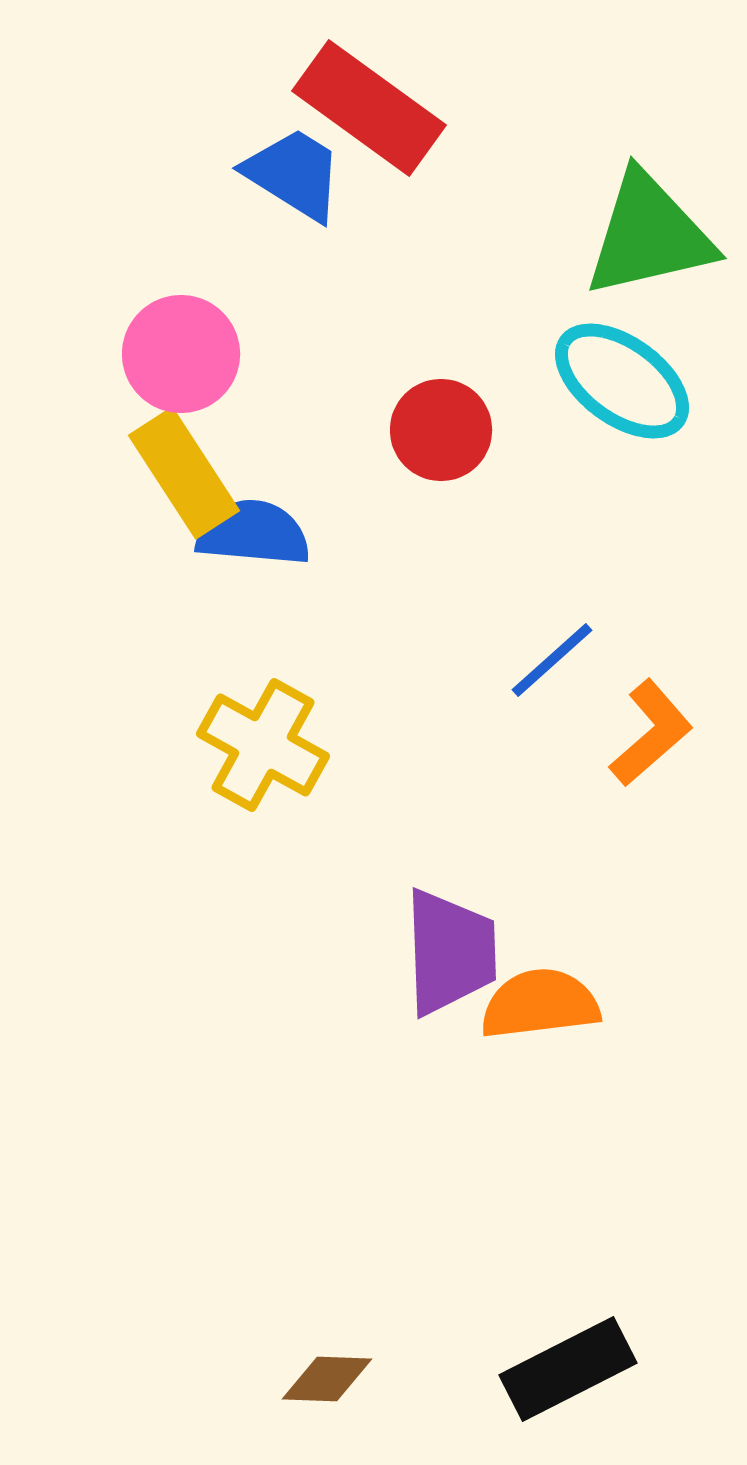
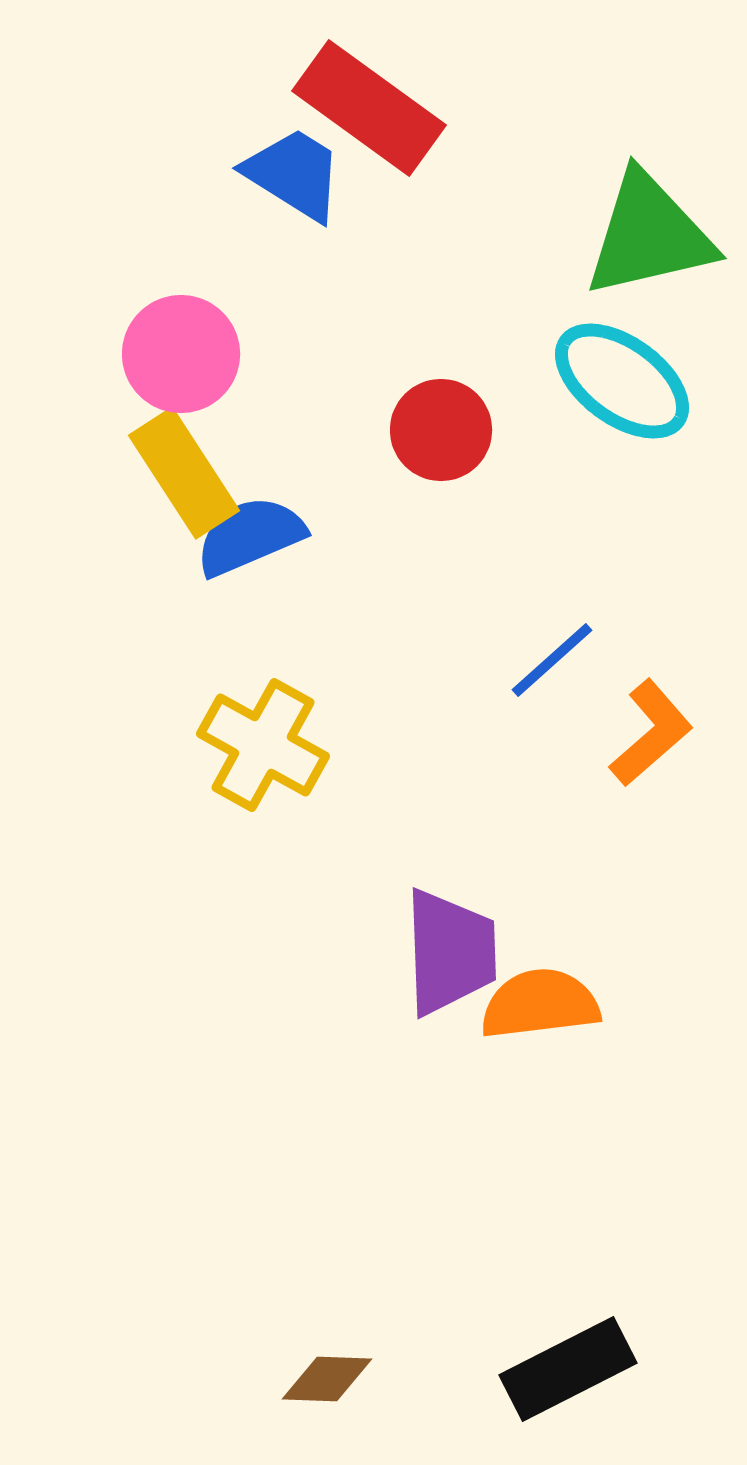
blue semicircle: moved 3 px left, 3 px down; rotated 28 degrees counterclockwise
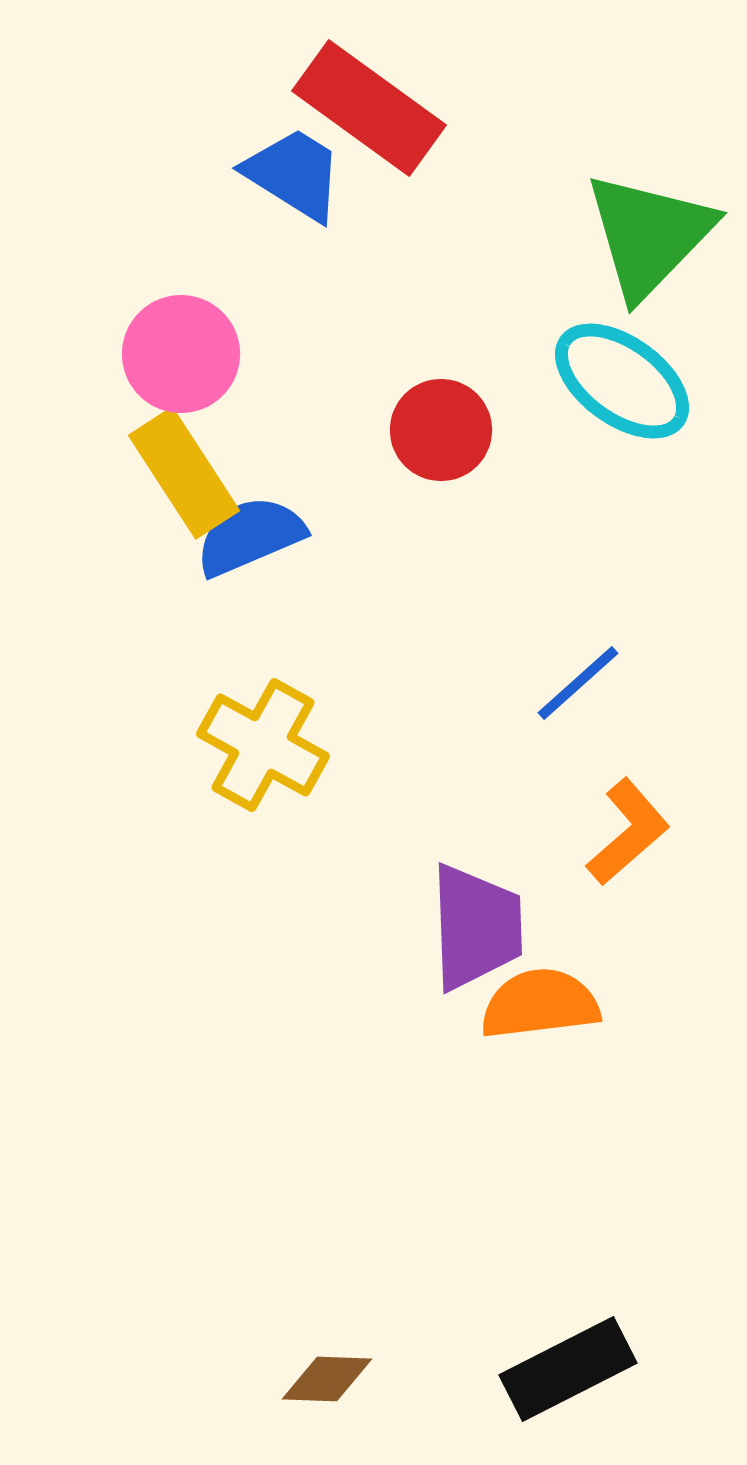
green triangle: rotated 33 degrees counterclockwise
blue line: moved 26 px right, 23 px down
orange L-shape: moved 23 px left, 99 px down
purple trapezoid: moved 26 px right, 25 px up
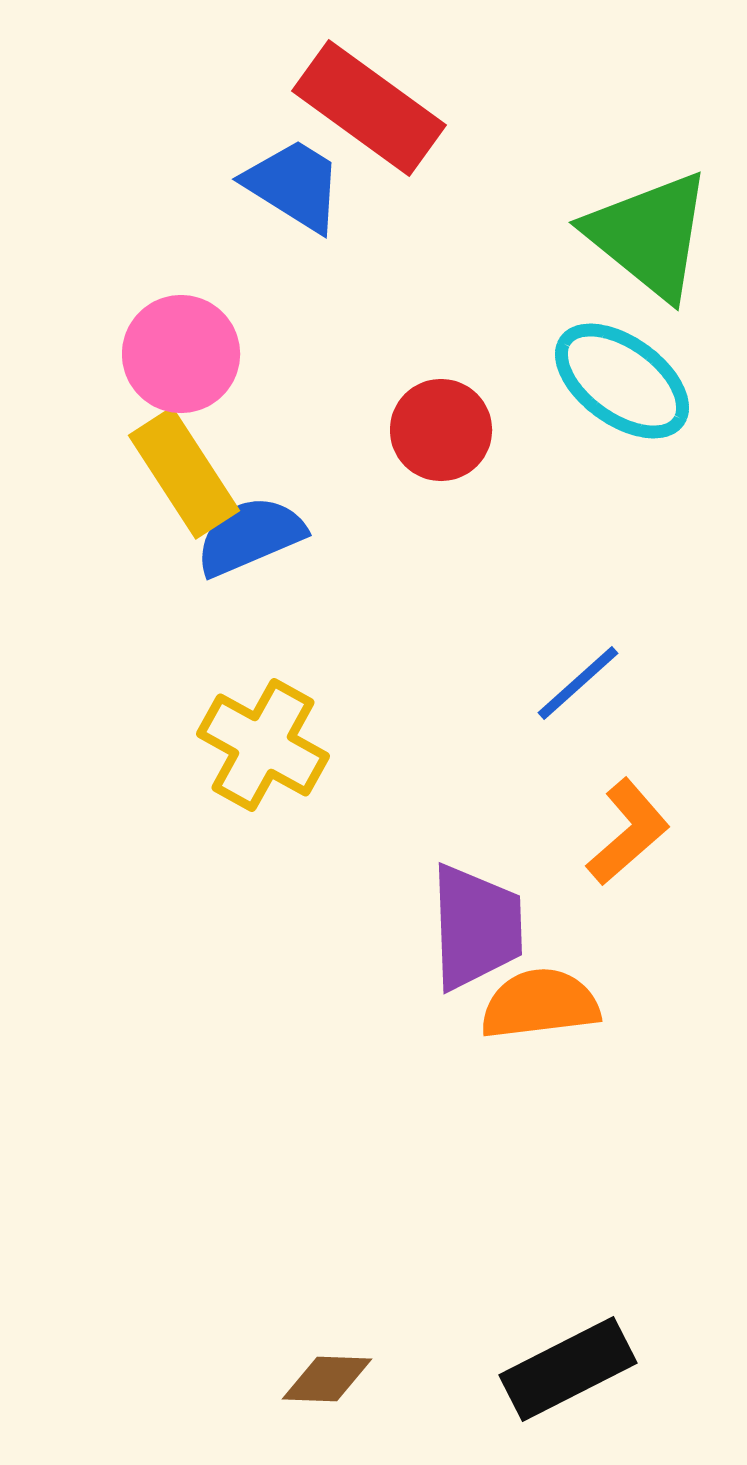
blue trapezoid: moved 11 px down
green triangle: rotated 35 degrees counterclockwise
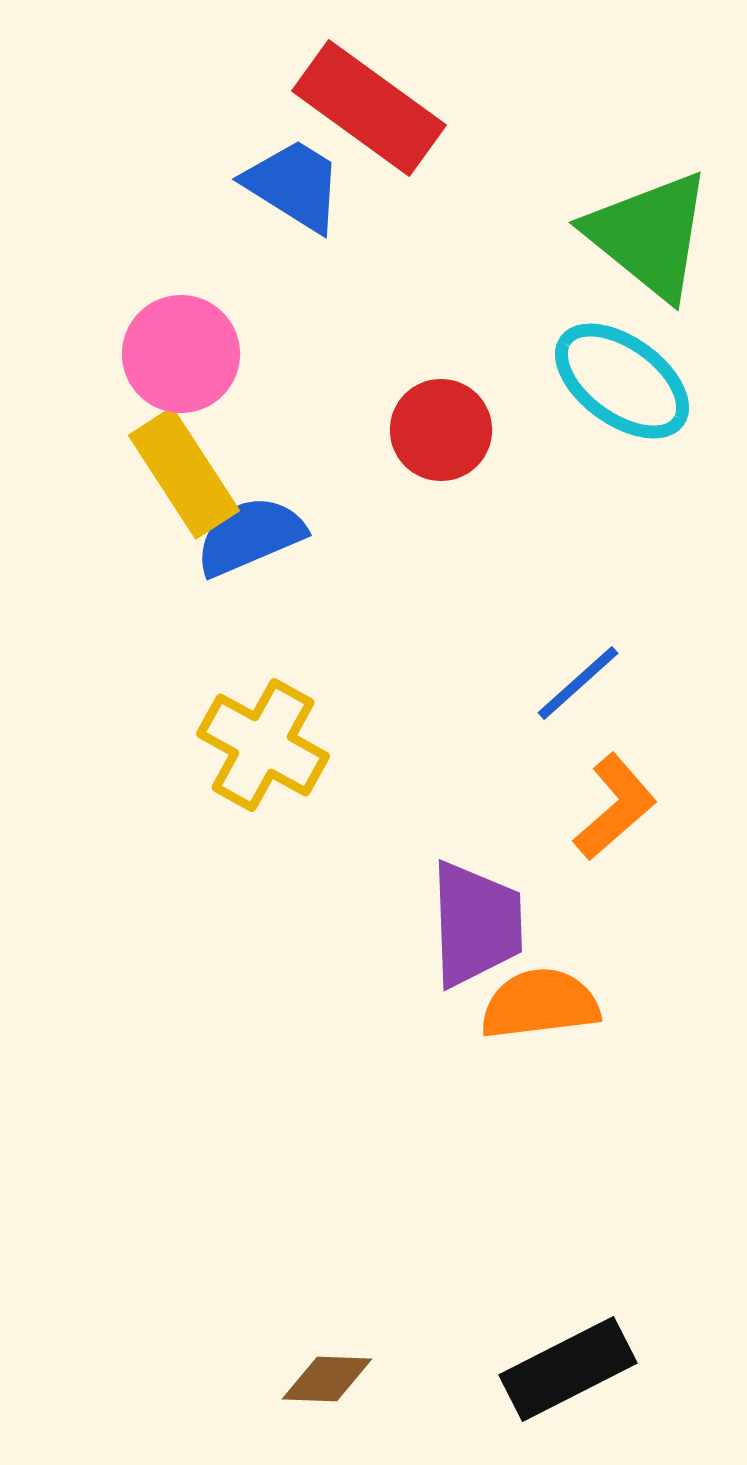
orange L-shape: moved 13 px left, 25 px up
purple trapezoid: moved 3 px up
